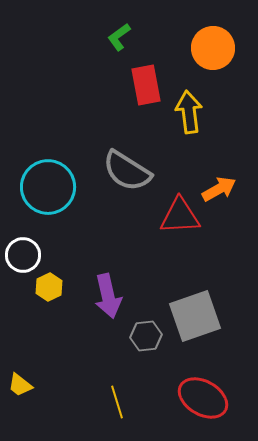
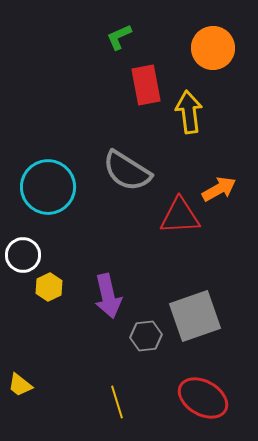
green L-shape: rotated 12 degrees clockwise
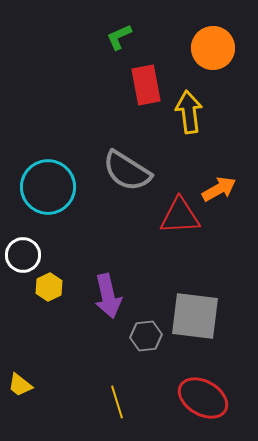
gray square: rotated 26 degrees clockwise
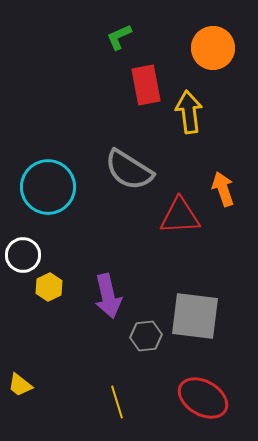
gray semicircle: moved 2 px right, 1 px up
orange arrow: moved 4 px right; rotated 80 degrees counterclockwise
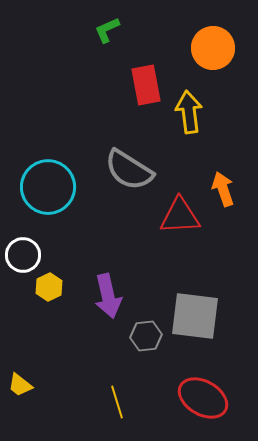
green L-shape: moved 12 px left, 7 px up
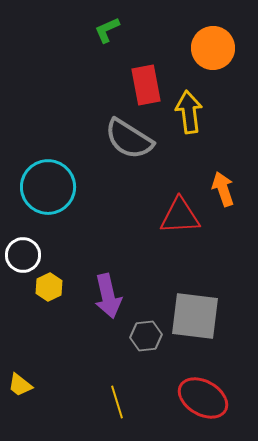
gray semicircle: moved 31 px up
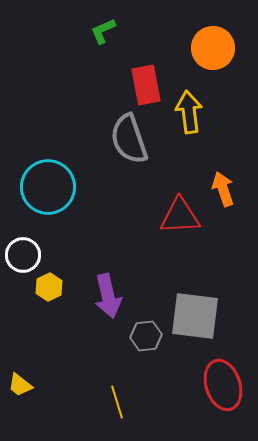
green L-shape: moved 4 px left, 1 px down
gray semicircle: rotated 39 degrees clockwise
red ellipse: moved 20 px right, 13 px up; rotated 42 degrees clockwise
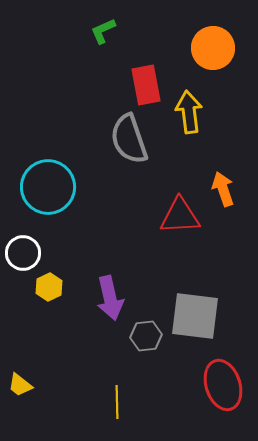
white circle: moved 2 px up
purple arrow: moved 2 px right, 2 px down
yellow line: rotated 16 degrees clockwise
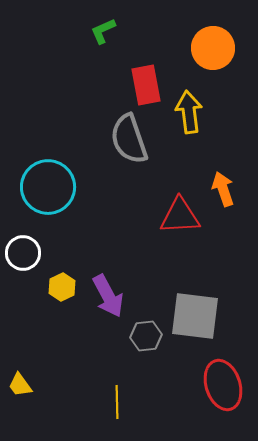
yellow hexagon: moved 13 px right
purple arrow: moved 2 px left, 2 px up; rotated 15 degrees counterclockwise
yellow trapezoid: rotated 16 degrees clockwise
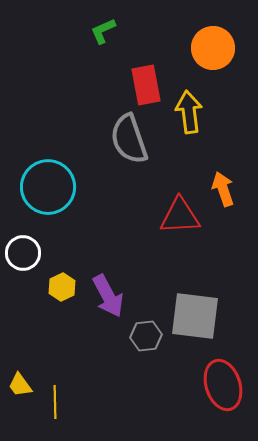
yellow line: moved 62 px left
